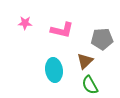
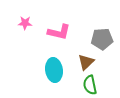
pink L-shape: moved 3 px left, 2 px down
brown triangle: moved 1 px right, 1 px down
green semicircle: rotated 18 degrees clockwise
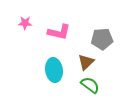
green semicircle: rotated 138 degrees clockwise
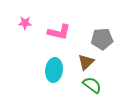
cyan ellipse: rotated 15 degrees clockwise
green semicircle: moved 2 px right
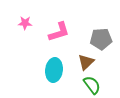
pink L-shape: rotated 30 degrees counterclockwise
gray pentagon: moved 1 px left
green semicircle: rotated 18 degrees clockwise
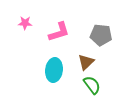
gray pentagon: moved 4 px up; rotated 10 degrees clockwise
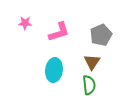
gray pentagon: rotated 30 degrees counterclockwise
brown triangle: moved 6 px right; rotated 12 degrees counterclockwise
green semicircle: moved 3 px left; rotated 30 degrees clockwise
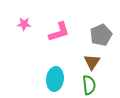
pink star: moved 1 px left, 1 px down
cyan ellipse: moved 1 px right, 9 px down
